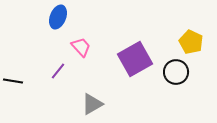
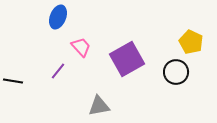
purple square: moved 8 px left
gray triangle: moved 7 px right, 2 px down; rotated 20 degrees clockwise
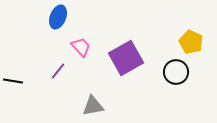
purple square: moved 1 px left, 1 px up
gray triangle: moved 6 px left
